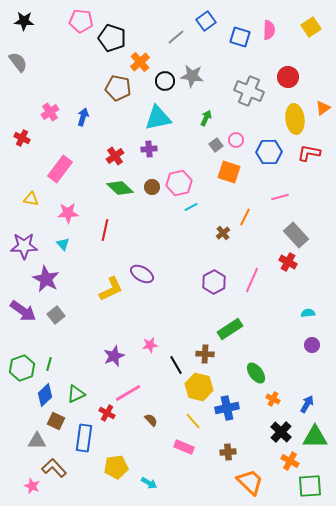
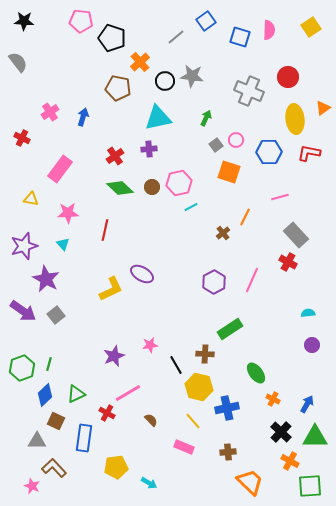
purple star at (24, 246): rotated 16 degrees counterclockwise
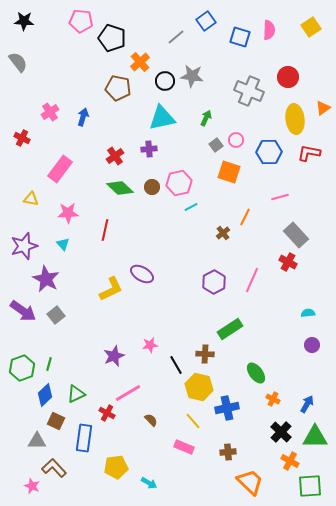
cyan triangle at (158, 118): moved 4 px right
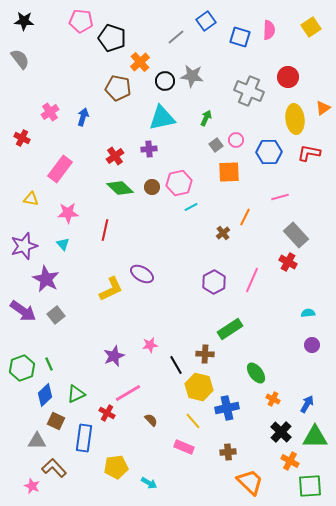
gray semicircle at (18, 62): moved 2 px right, 3 px up
orange square at (229, 172): rotated 20 degrees counterclockwise
green line at (49, 364): rotated 40 degrees counterclockwise
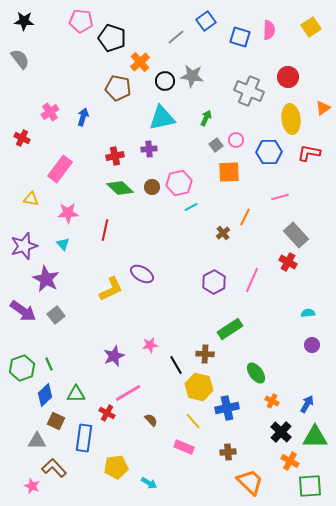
yellow ellipse at (295, 119): moved 4 px left
red cross at (115, 156): rotated 24 degrees clockwise
green triangle at (76, 394): rotated 24 degrees clockwise
orange cross at (273, 399): moved 1 px left, 2 px down
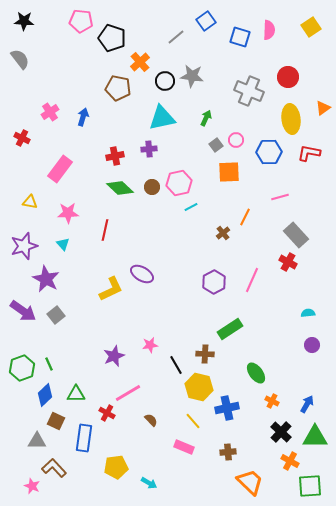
yellow triangle at (31, 199): moved 1 px left, 3 px down
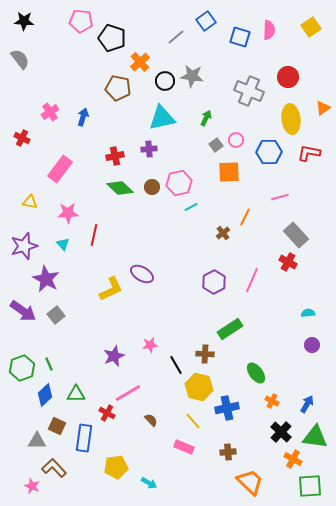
red line at (105, 230): moved 11 px left, 5 px down
brown square at (56, 421): moved 1 px right, 5 px down
green triangle at (315, 437): rotated 8 degrees clockwise
orange cross at (290, 461): moved 3 px right, 2 px up
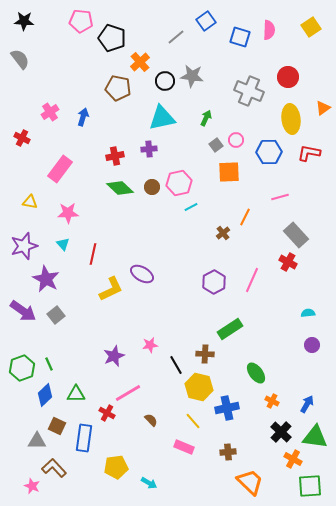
red line at (94, 235): moved 1 px left, 19 px down
